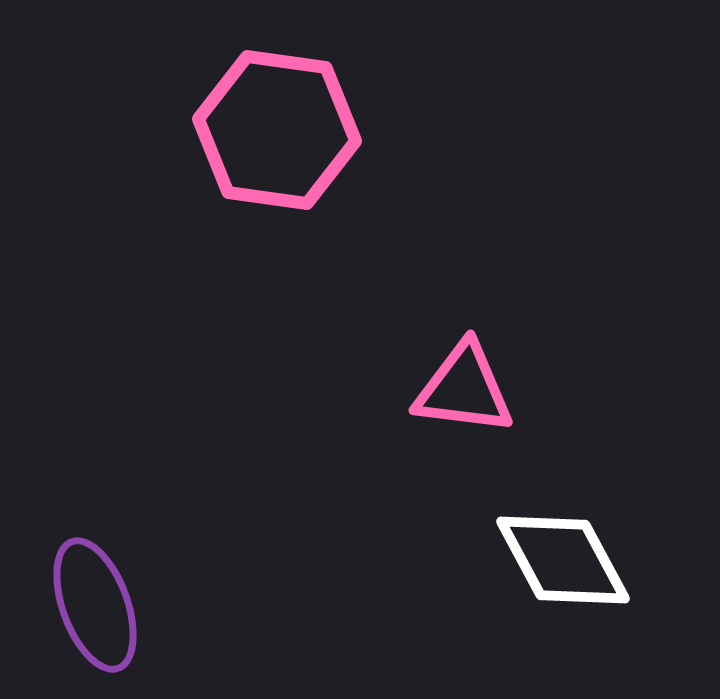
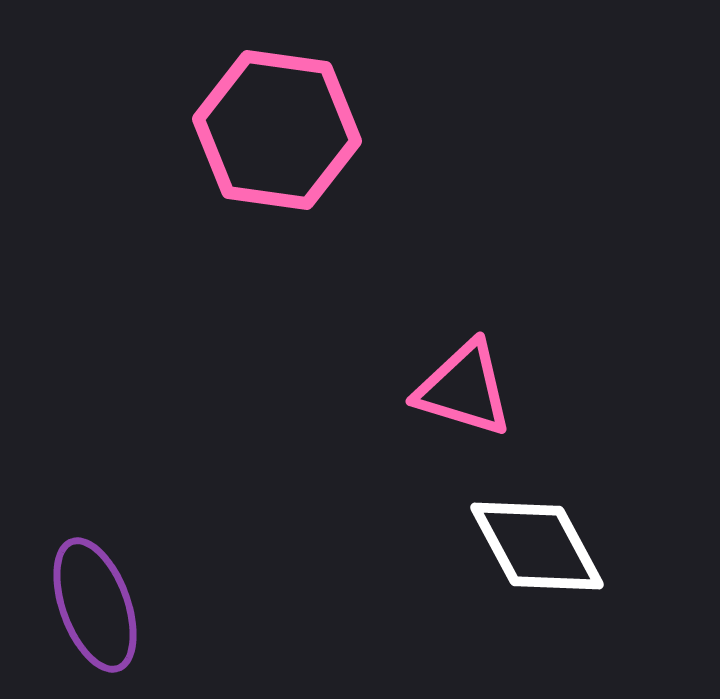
pink triangle: rotated 10 degrees clockwise
white diamond: moved 26 px left, 14 px up
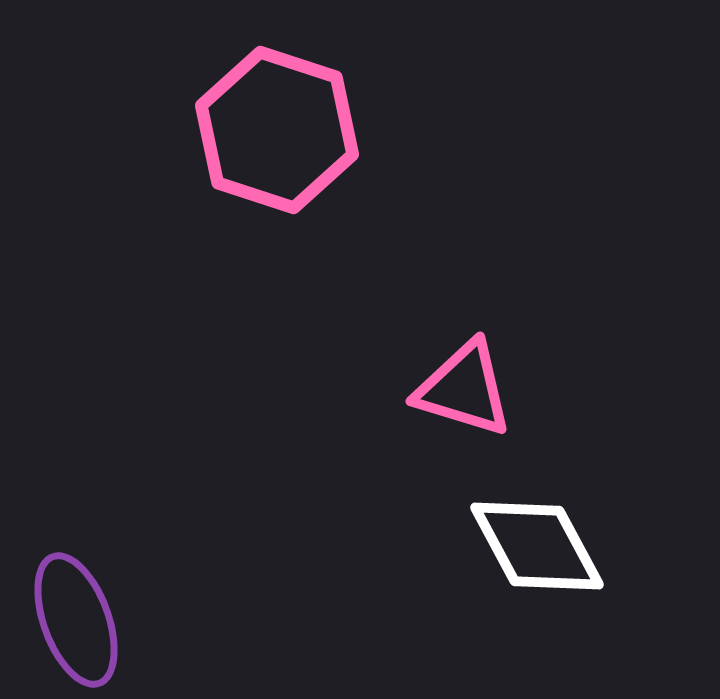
pink hexagon: rotated 10 degrees clockwise
purple ellipse: moved 19 px left, 15 px down
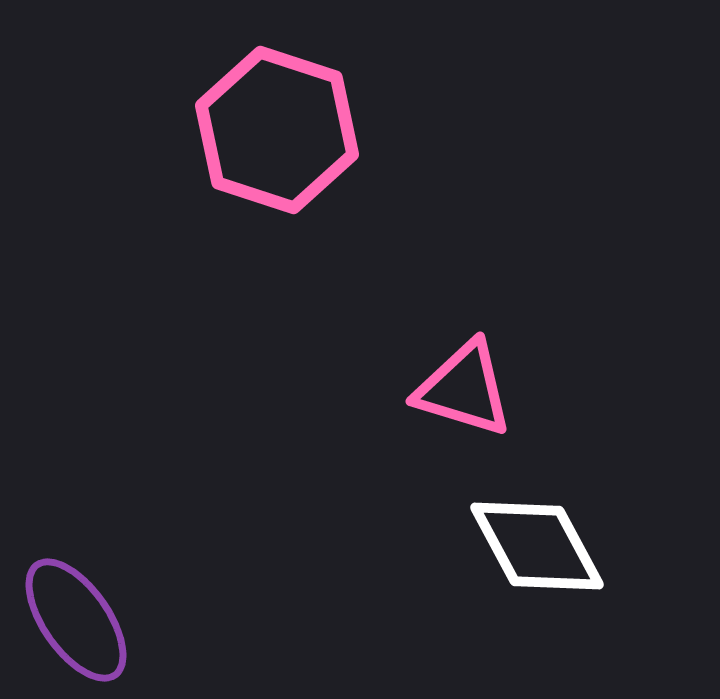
purple ellipse: rotated 15 degrees counterclockwise
